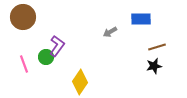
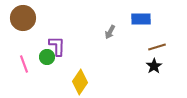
brown circle: moved 1 px down
gray arrow: rotated 32 degrees counterclockwise
purple L-shape: rotated 35 degrees counterclockwise
green circle: moved 1 px right
black star: rotated 21 degrees counterclockwise
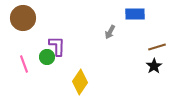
blue rectangle: moved 6 px left, 5 px up
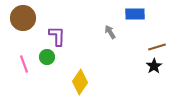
gray arrow: rotated 120 degrees clockwise
purple L-shape: moved 10 px up
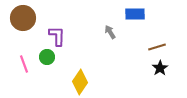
black star: moved 6 px right, 2 px down
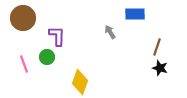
brown line: rotated 54 degrees counterclockwise
black star: rotated 21 degrees counterclockwise
yellow diamond: rotated 15 degrees counterclockwise
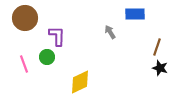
brown circle: moved 2 px right
yellow diamond: rotated 45 degrees clockwise
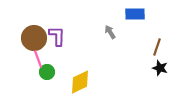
brown circle: moved 9 px right, 20 px down
green circle: moved 15 px down
pink line: moved 14 px right, 5 px up
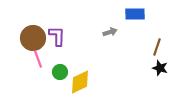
gray arrow: rotated 104 degrees clockwise
brown circle: moved 1 px left
green circle: moved 13 px right
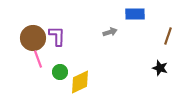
brown line: moved 11 px right, 11 px up
